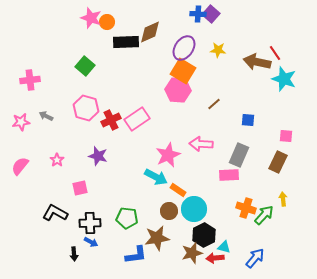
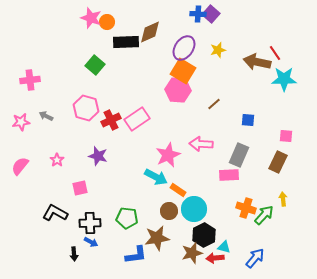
yellow star at (218, 50): rotated 21 degrees counterclockwise
green square at (85, 66): moved 10 px right, 1 px up
cyan star at (284, 79): rotated 20 degrees counterclockwise
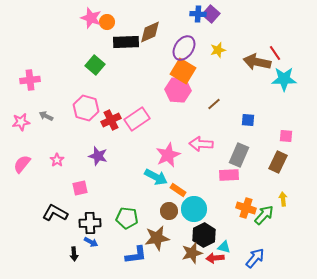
pink semicircle at (20, 166): moved 2 px right, 2 px up
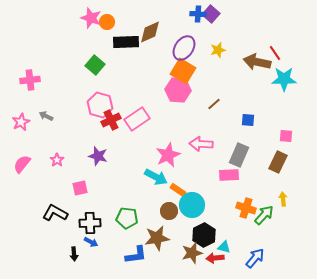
pink hexagon at (86, 108): moved 14 px right, 3 px up
pink star at (21, 122): rotated 18 degrees counterclockwise
cyan circle at (194, 209): moved 2 px left, 4 px up
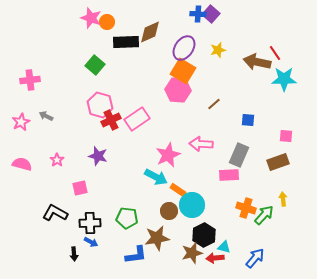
brown rectangle at (278, 162): rotated 45 degrees clockwise
pink semicircle at (22, 164): rotated 66 degrees clockwise
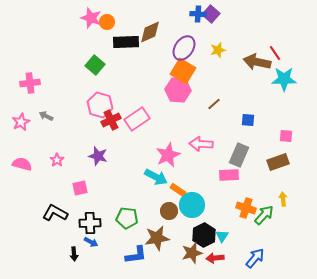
pink cross at (30, 80): moved 3 px down
cyan triangle at (224, 247): moved 2 px left, 11 px up; rotated 48 degrees clockwise
